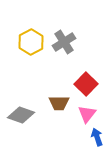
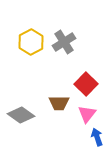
gray diamond: rotated 16 degrees clockwise
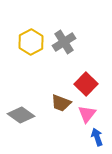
brown trapezoid: moved 2 px right; rotated 20 degrees clockwise
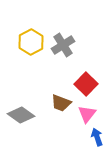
gray cross: moved 1 px left, 3 px down
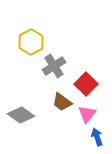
gray cross: moved 9 px left, 21 px down
brown trapezoid: moved 1 px right, 1 px up; rotated 15 degrees clockwise
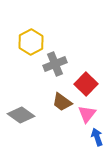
gray cross: moved 1 px right, 2 px up; rotated 10 degrees clockwise
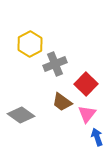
yellow hexagon: moved 1 px left, 2 px down
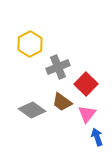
gray cross: moved 3 px right, 3 px down
gray diamond: moved 11 px right, 5 px up
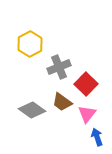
gray cross: moved 1 px right
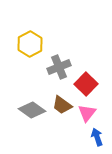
brown trapezoid: moved 3 px down
pink triangle: moved 1 px up
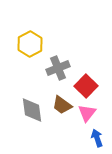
gray cross: moved 1 px left, 1 px down
red square: moved 2 px down
gray diamond: rotated 48 degrees clockwise
blue arrow: moved 1 px down
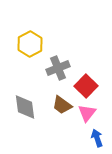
gray diamond: moved 7 px left, 3 px up
